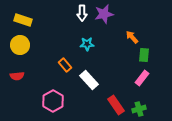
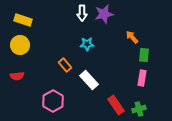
pink rectangle: rotated 28 degrees counterclockwise
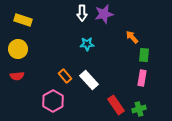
yellow circle: moved 2 px left, 4 px down
orange rectangle: moved 11 px down
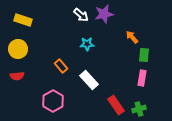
white arrow: moved 1 px left, 2 px down; rotated 49 degrees counterclockwise
orange rectangle: moved 4 px left, 10 px up
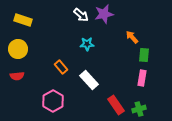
orange rectangle: moved 1 px down
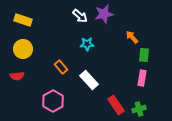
white arrow: moved 1 px left, 1 px down
yellow circle: moved 5 px right
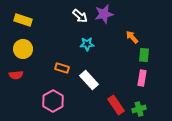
orange rectangle: moved 1 px right, 1 px down; rotated 32 degrees counterclockwise
red semicircle: moved 1 px left, 1 px up
